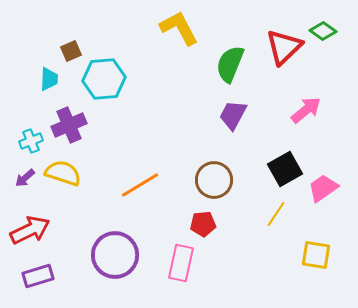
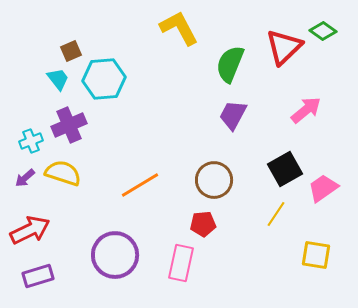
cyan trapezoid: moved 9 px right; rotated 40 degrees counterclockwise
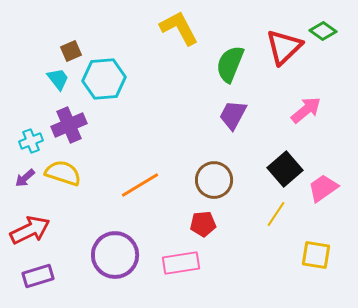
black square: rotated 12 degrees counterclockwise
pink rectangle: rotated 69 degrees clockwise
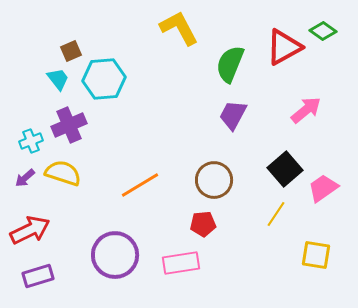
red triangle: rotated 15 degrees clockwise
